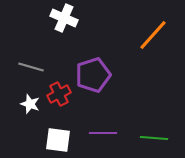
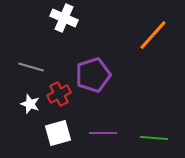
white square: moved 7 px up; rotated 24 degrees counterclockwise
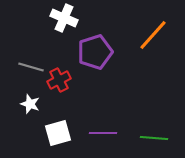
purple pentagon: moved 2 px right, 23 px up
red cross: moved 14 px up
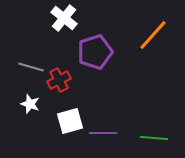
white cross: rotated 16 degrees clockwise
white square: moved 12 px right, 12 px up
